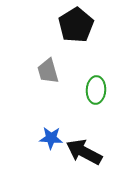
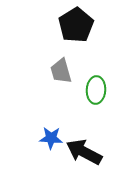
gray trapezoid: moved 13 px right
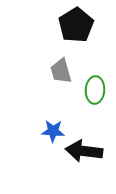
green ellipse: moved 1 px left
blue star: moved 2 px right, 7 px up
black arrow: moved 1 px up; rotated 21 degrees counterclockwise
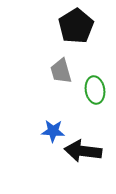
black pentagon: moved 1 px down
green ellipse: rotated 12 degrees counterclockwise
black arrow: moved 1 px left
